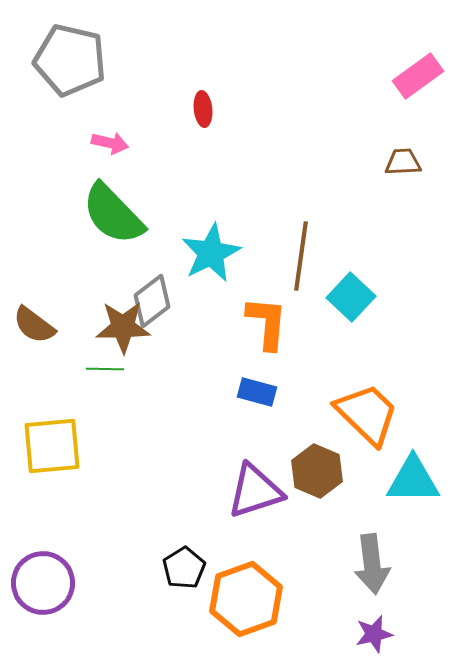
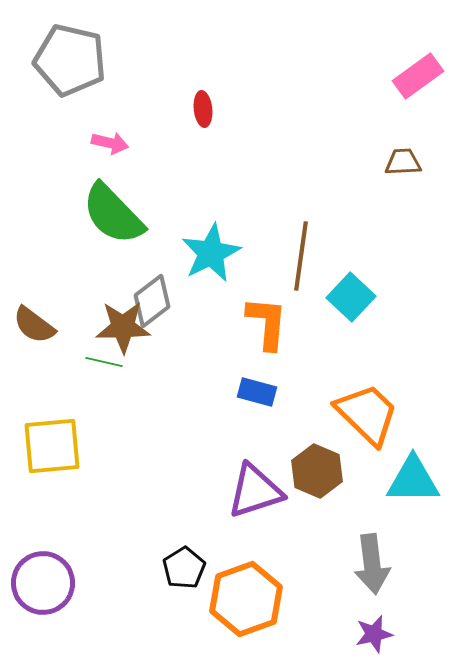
green line: moved 1 px left, 7 px up; rotated 12 degrees clockwise
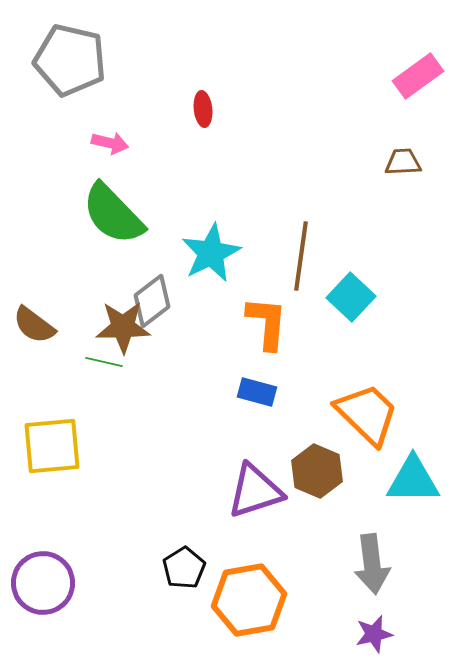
orange hexagon: moved 3 px right, 1 px down; rotated 10 degrees clockwise
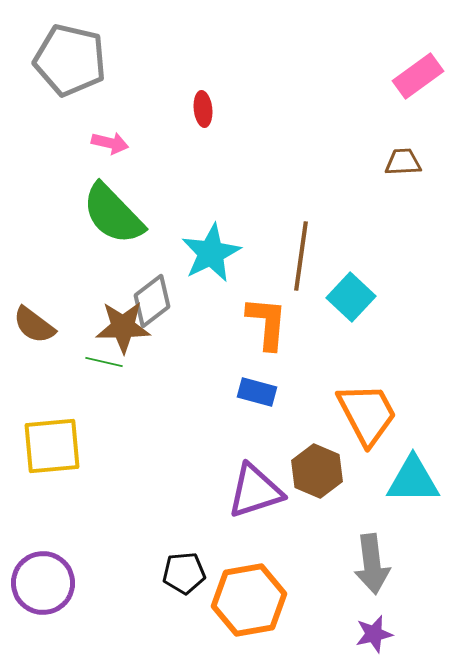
orange trapezoid: rotated 18 degrees clockwise
black pentagon: moved 5 px down; rotated 27 degrees clockwise
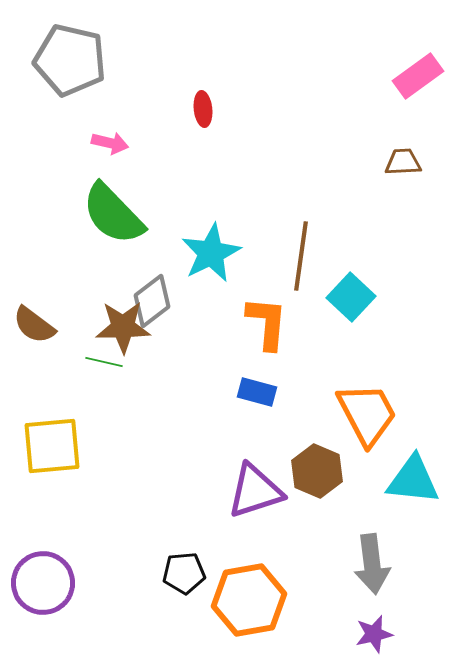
cyan triangle: rotated 6 degrees clockwise
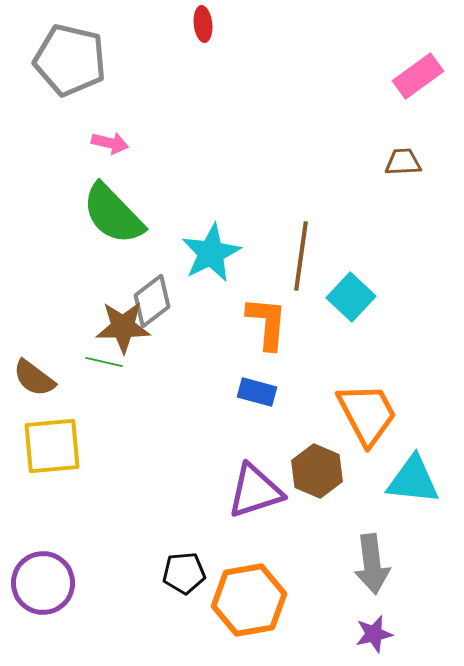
red ellipse: moved 85 px up
brown semicircle: moved 53 px down
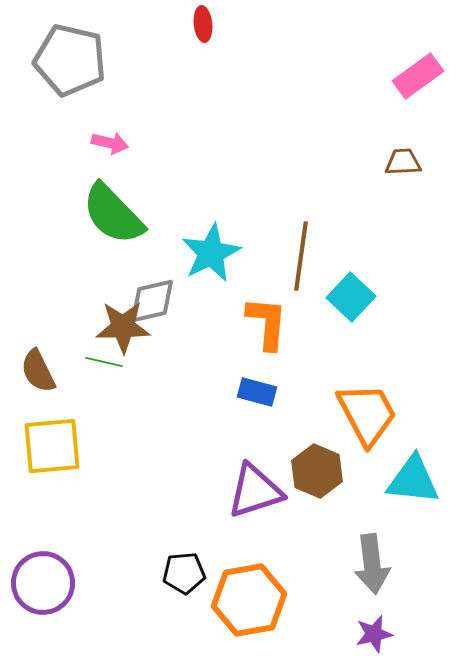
gray diamond: rotated 24 degrees clockwise
brown semicircle: moved 4 px right, 7 px up; rotated 27 degrees clockwise
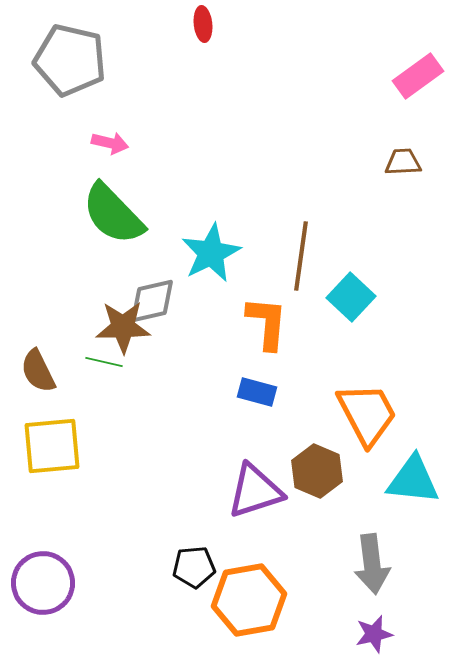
black pentagon: moved 10 px right, 6 px up
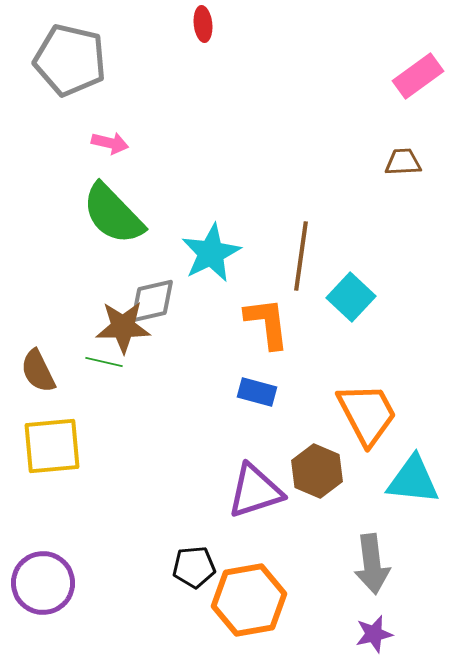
orange L-shape: rotated 12 degrees counterclockwise
